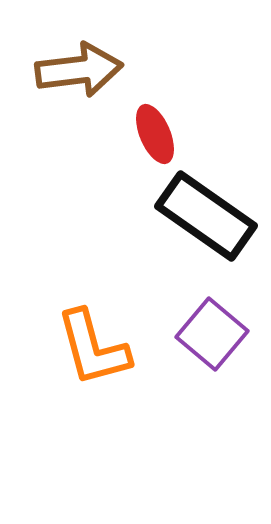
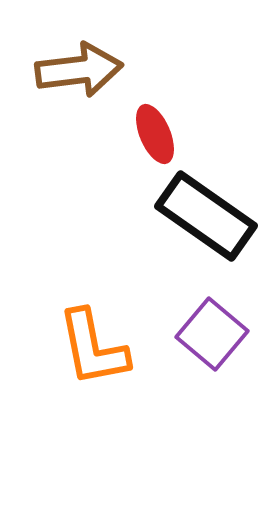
orange L-shape: rotated 4 degrees clockwise
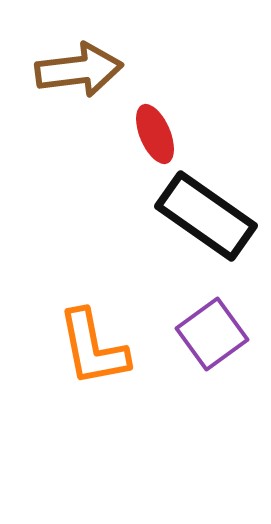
purple square: rotated 14 degrees clockwise
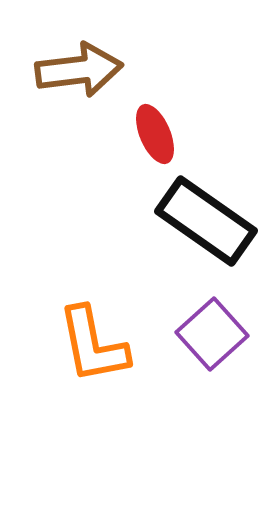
black rectangle: moved 5 px down
purple square: rotated 6 degrees counterclockwise
orange L-shape: moved 3 px up
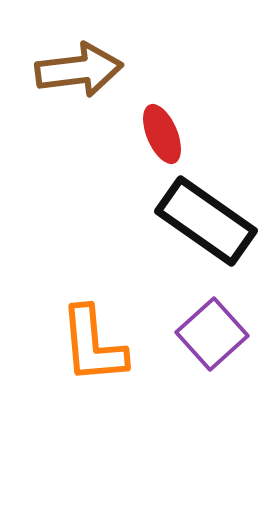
red ellipse: moved 7 px right
orange L-shape: rotated 6 degrees clockwise
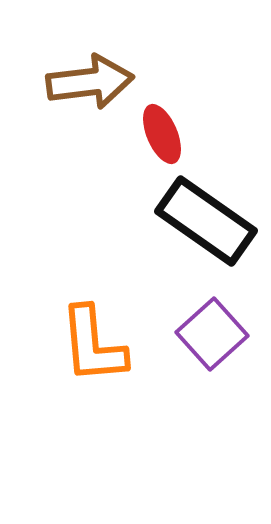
brown arrow: moved 11 px right, 12 px down
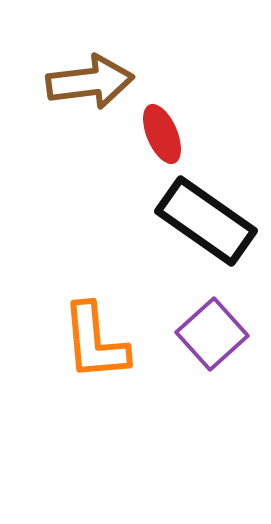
orange L-shape: moved 2 px right, 3 px up
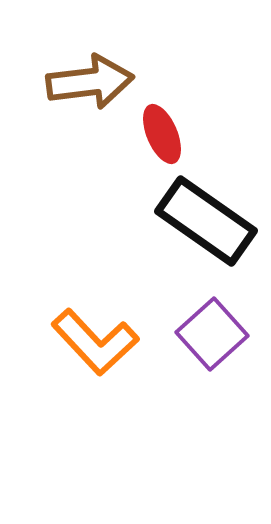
orange L-shape: rotated 38 degrees counterclockwise
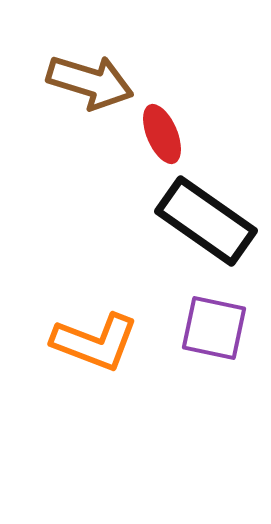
brown arrow: rotated 24 degrees clockwise
purple square: moved 2 px right, 6 px up; rotated 36 degrees counterclockwise
orange L-shape: rotated 26 degrees counterclockwise
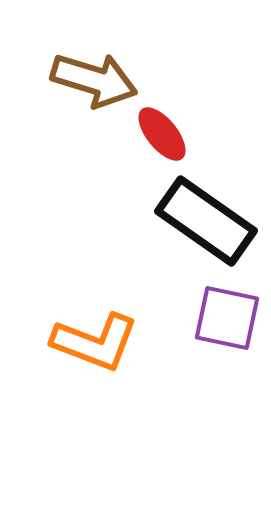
brown arrow: moved 4 px right, 2 px up
red ellipse: rotated 16 degrees counterclockwise
purple square: moved 13 px right, 10 px up
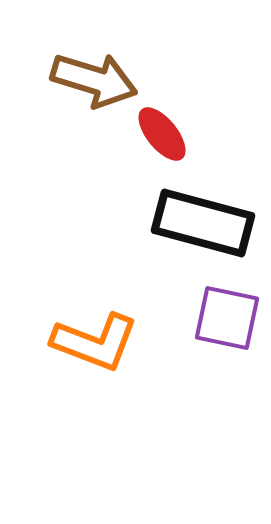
black rectangle: moved 3 px left, 2 px down; rotated 20 degrees counterclockwise
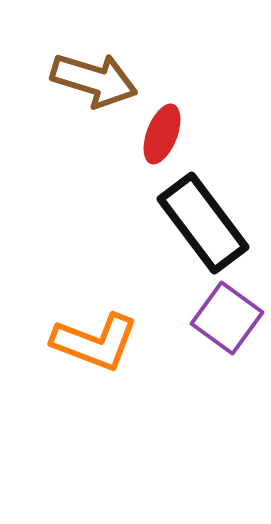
red ellipse: rotated 60 degrees clockwise
black rectangle: rotated 38 degrees clockwise
purple square: rotated 24 degrees clockwise
